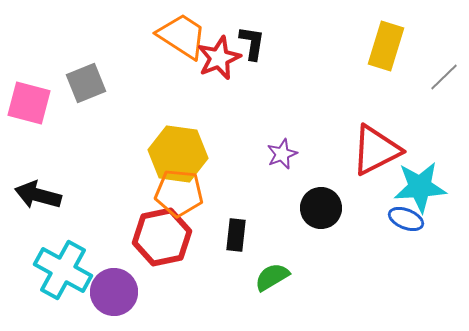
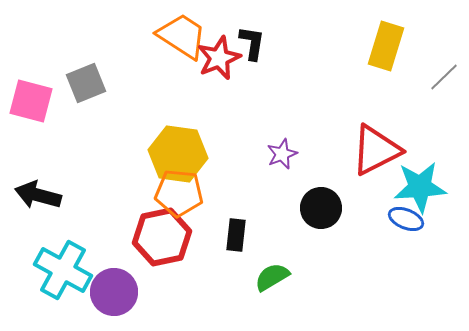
pink square: moved 2 px right, 2 px up
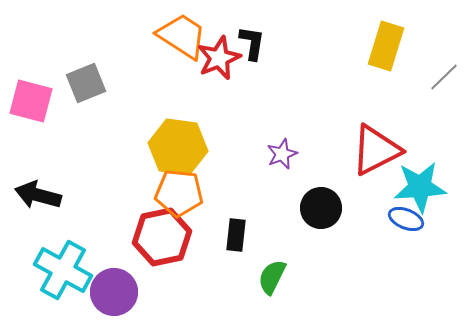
yellow hexagon: moved 7 px up
green semicircle: rotated 33 degrees counterclockwise
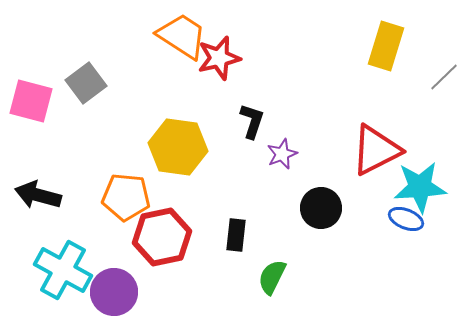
black L-shape: moved 78 px down; rotated 9 degrees clockwise
red star: rotated 9 degrees clockwise
gray square: rotated 15 degrees counterclockwise
orange pentagon: moved 53 px left, 4 px down
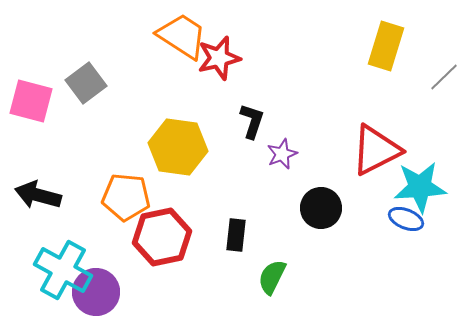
purple circle: moved 18 px left
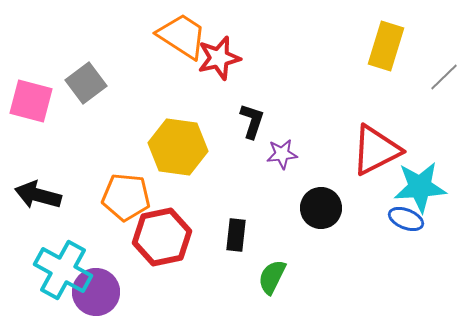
purple star: rotated 16 degrees clockwise
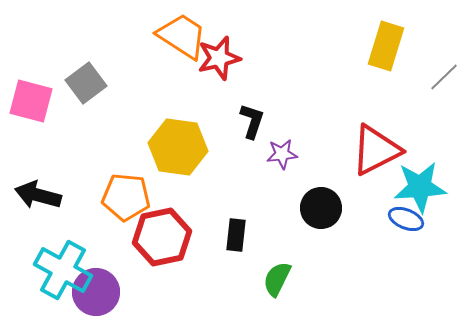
green semicircle: moved 5 px right, 2 px down
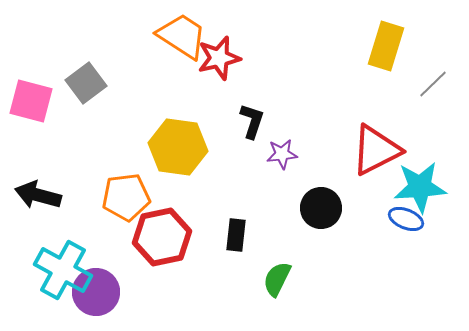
gray line: moved 11 px left, 7 px down
orange pentagon: rotated 12 degrees counterclockwise
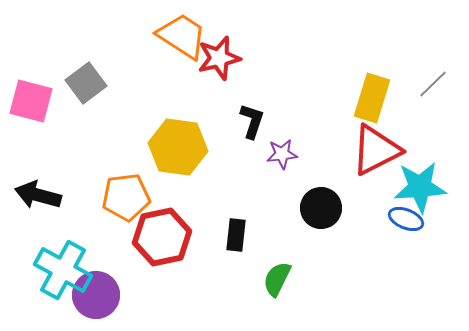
yellow rectangle: moved 14 px left, 52 px down
purple circle: moved 3 px down
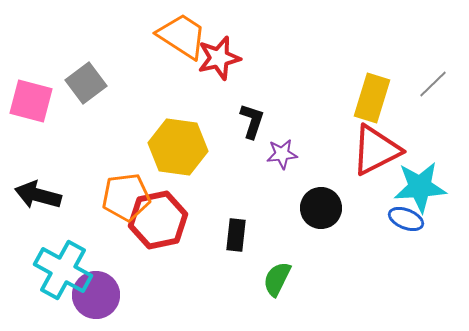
red hexagon: moved 4 px left, 17 px up
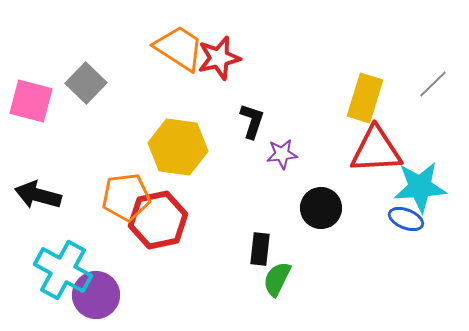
orange trapezoid: moved 3 px left, 12 px down
gray square: rotated 9 degrees counterclockwise
yellow rectangle: moved 7 px left
red triangle: rotated 24 degrees clockwise
black rectangle: moved 24 px right, 14 px down
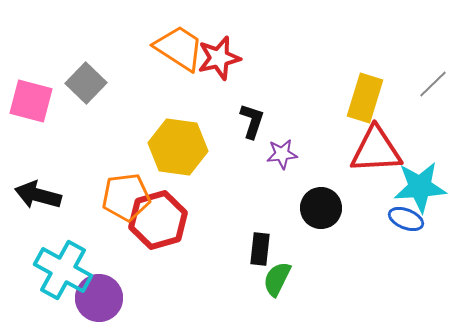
red hexagon: rotated 4 degrees counterclockwise
purple circle: moved 3 px right, 3 px down
